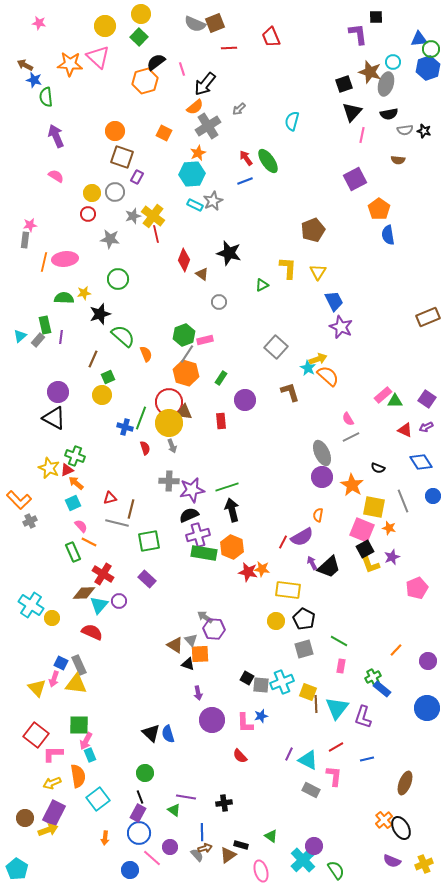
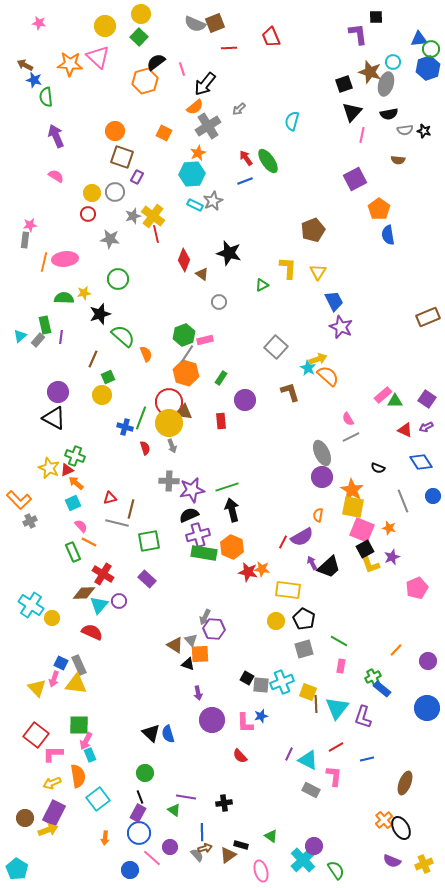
orange star at (352, 485): moved 5 px down
yellow square at (374, 507): moved 21 px left
gray arrow at (205, 617): rotated 98 degrees counterclockwise
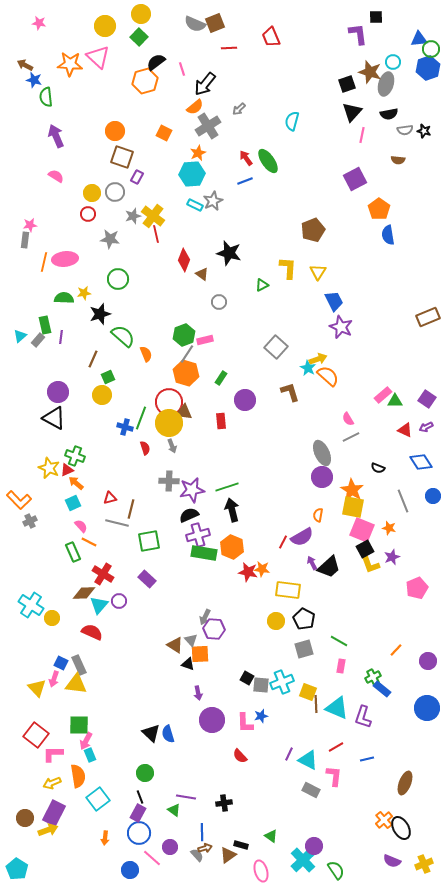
black square at (344, 84): moved 3 px right
cyan triangle at (337, 708): rotated 45 degrees counterclockwise
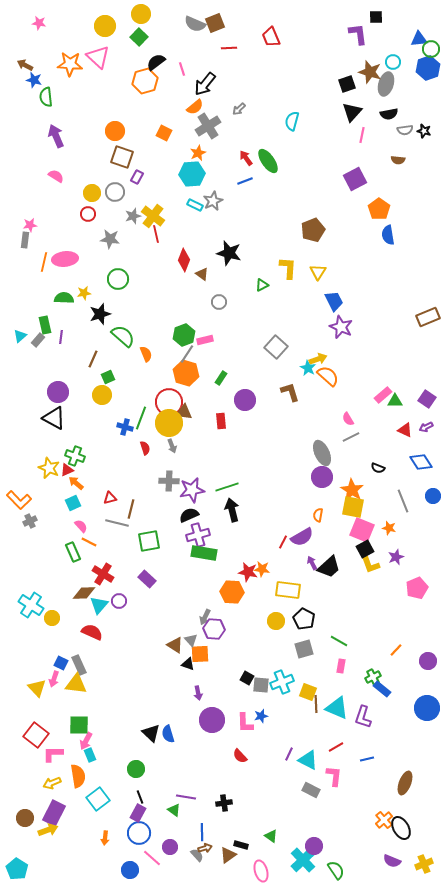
orange hexagon at (232, 547): moved 45 px down; rotated 20 degrees counterclockwise
purple star at (392, 557): moved 4 px right
green circle at (145, 773): moved 9 px left, 4 px up
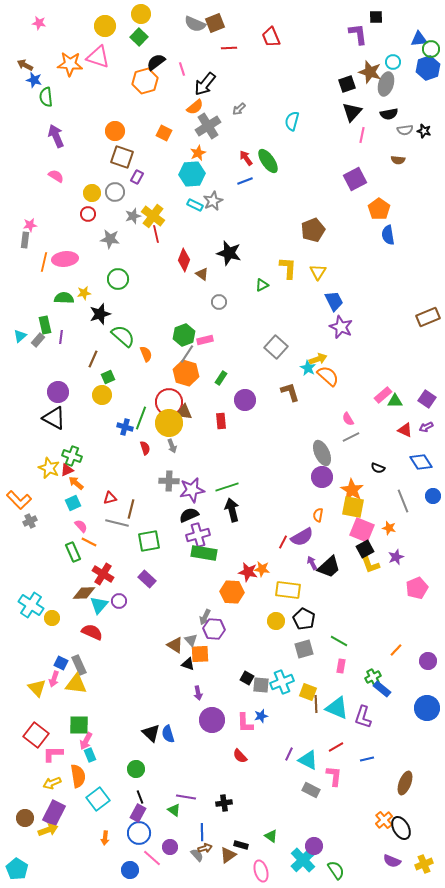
pink triangle at (98, 57): rotated 25 degrees counterclockwise
green cross at (75, 456): moved 3 px left
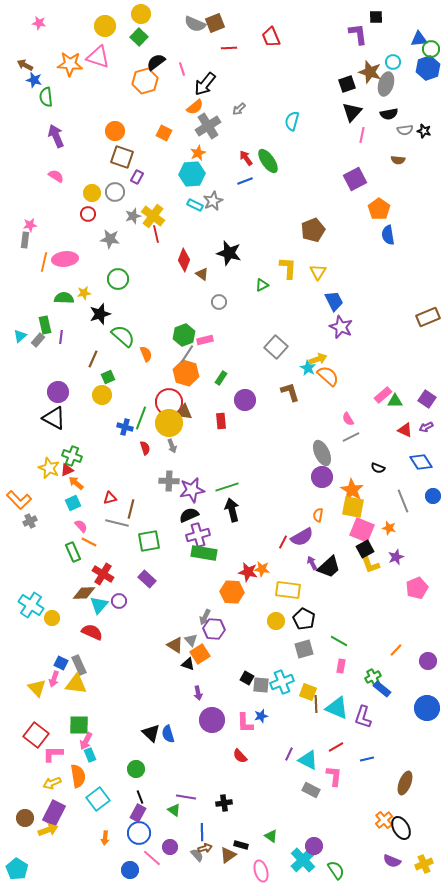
orange square at (200, 654): rotated 30 degrees counterclockwise
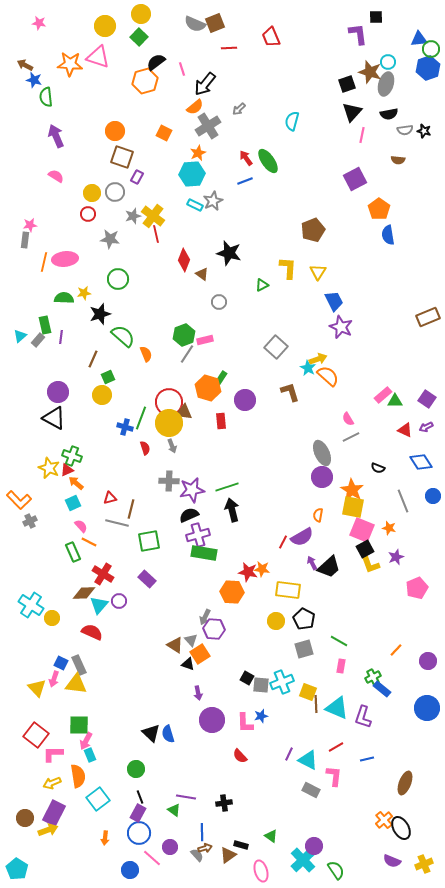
cyan circle at (393, 62): moved 5 px left
orange hexagon at (186, 373): moved 22 px right, 15 px down
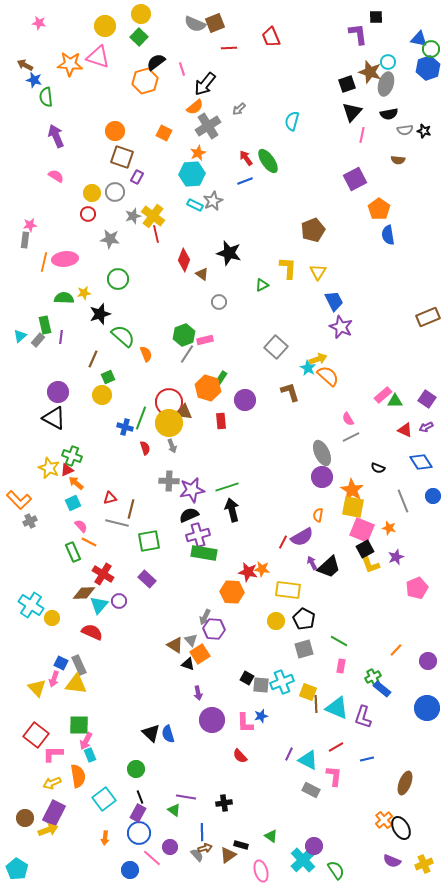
blue triangle at (419, 39): rotated 18 degrees clockwise
cyan square at (98, 799): moved 6 px right
